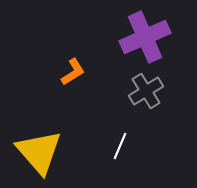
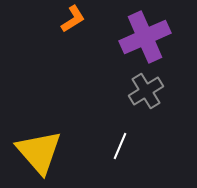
orange L-shape: moved 53 px up
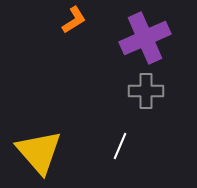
orange L-shape: moved 1 px right, 1 px down
purple cross: moved 1 px down
gray cross: rotated 32 degrees clockwise
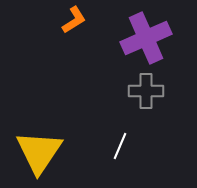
purple cross: moved 1 px right
yellow triangle: rotated 15 degrees clockwise
